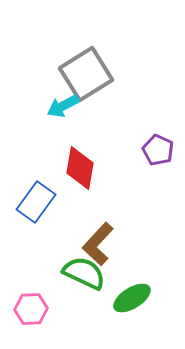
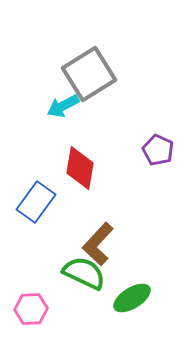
gray square: moved 3 px right
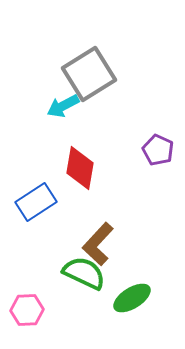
blue rectangle: rotated 21 degrees clockwise
pink hexagon: moved 4 px left, 1 px down
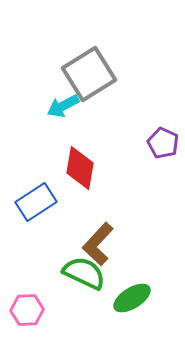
purple pentagon: moved 5 px right, 7 px up
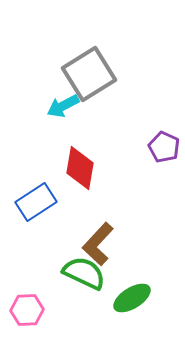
purple pentagon: moved 1 px right, 4 px down
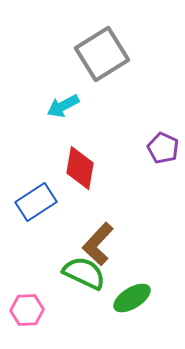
gray square: moved 13 px right, 20 px up
purple pentagon: moved 1 px left, 1 px down
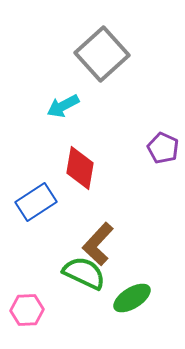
gray square: rotated 10 degrees counterclockwise
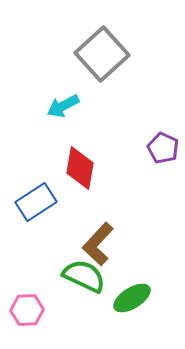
green semicircle: moved 3 px down
